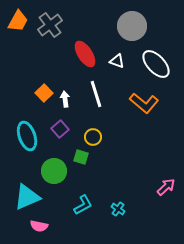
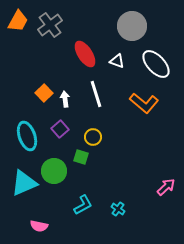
cyan triangle: moved 3 px left, 14 px up
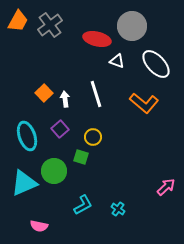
red ellipse: moved 12 px right, 15 px up; rotated 44 degrees counterclockwise
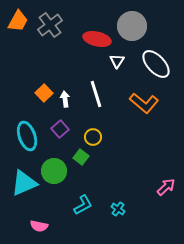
white triangle: rotated 42 degrees clockwise
green square: rotated 21 degrees clockwise
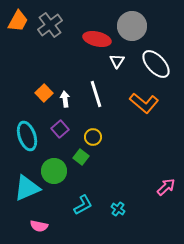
cyan triangle: moved 3 px right, 5 px down
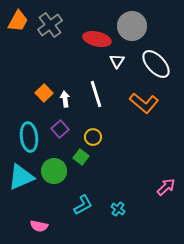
cyan ellipse: moved 2 px right, 1 px down; rotated 12 degrees clockwise
cyan triangle: moved 6 px left, 11 px up
